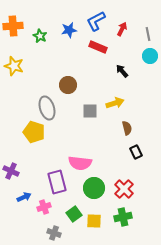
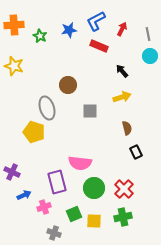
orange cross: moved 1 px right, 1 px up
red rectangle: moved 1 px right, 1 px up
yellow arrow: moved 7 px right, 6 px up
purple cross: moved 1 px right, 1 px down
blue arrow: moved 2 px up
green square: rotated 14 degrees clockwise
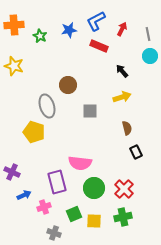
gray ellipse: moved 2 px up
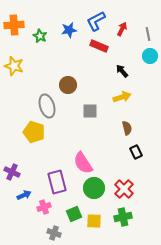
pink semicircle: moved 3 px right; rotated 50 degrees clockwise
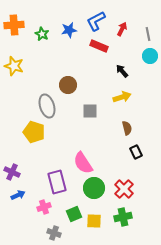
green star: moved 2 px right, 2 px up
blue arrow: moved 6 px left
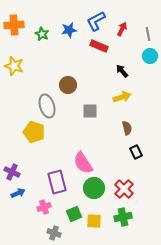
blue arrow: moved 2 px up
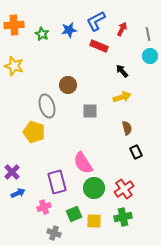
purple cross: rotated 21 degrees clockwise
red cross: rotated 12 degrees clockwise
